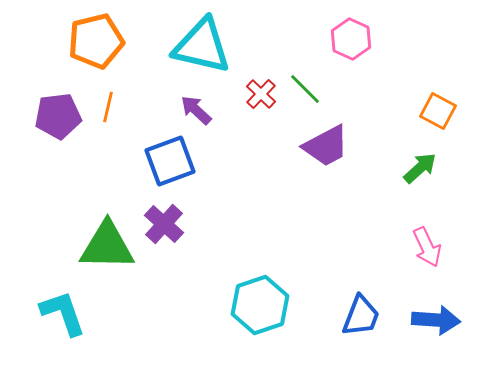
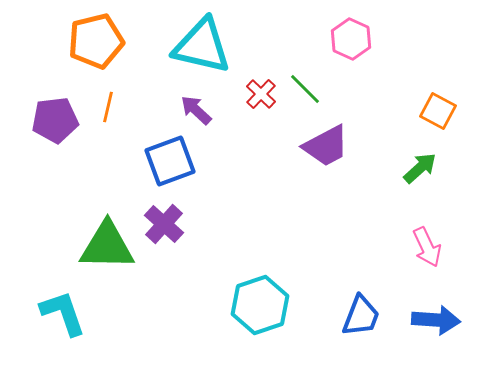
purple pentagon: moved 3 px left, 4 px down
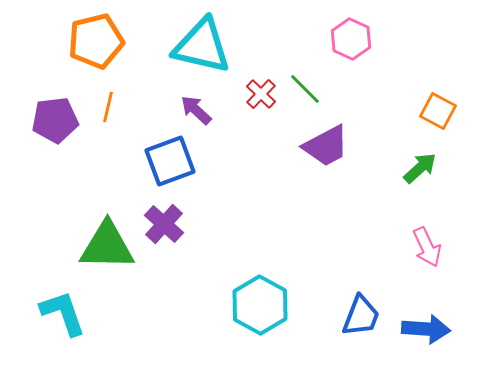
cyan hexagon: rotated 12 degrees counterclockwise
blue arrow: moved 10 px left, 9 px down
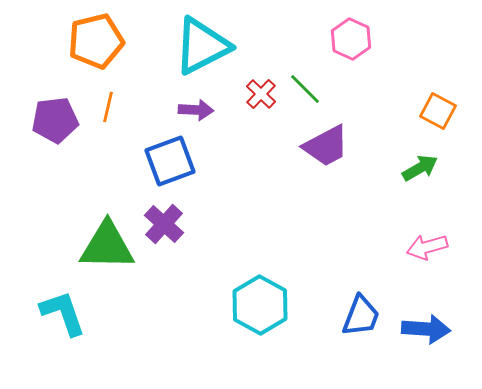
cyan triangle: rotated 40 degrees counterclockwise
purple arrow: rotated 140 degrees clockwise
green arrow: rotated 12 degrees clockwise
pink arrow: rotated 99 degrees clockwise
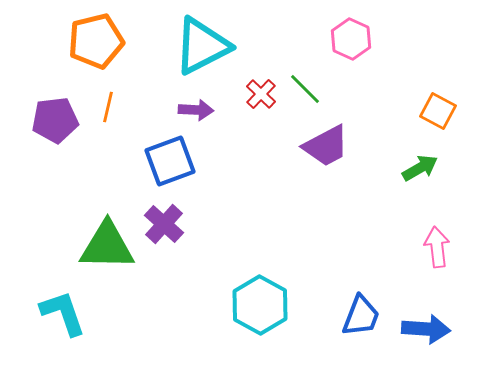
pink arrow: moved 10 px right; rotated 99 degrees clockwise
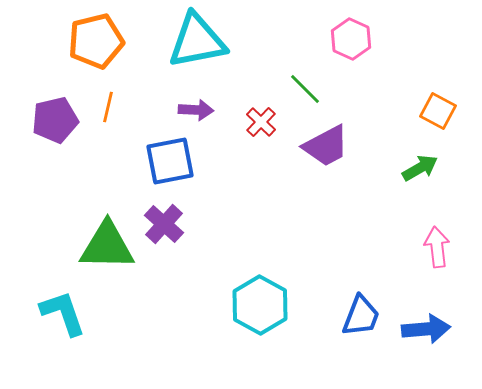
cyan triangle: moved 5 px left, 5 px up; rotated 16 degrees clockwise
red cross: moved 28 px down
purple pentagon: rotated 6 degrees counterclockwise
blue square: rotated 9 degrees clockwise
blue arrow: rotated 9 degrees counterclockwise
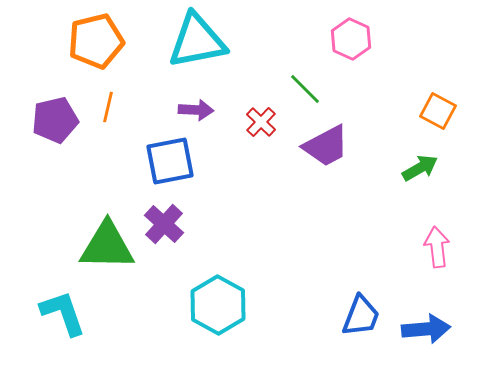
cyan hexagon: moved 42 px left
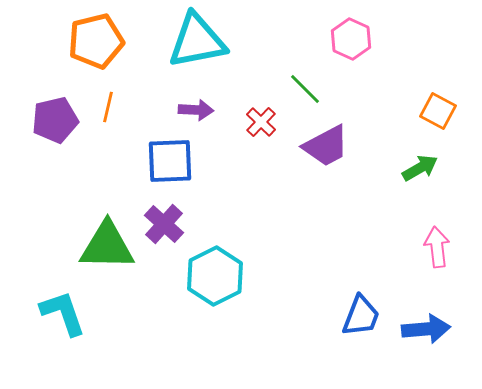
blue square: rotated 9 degrees clockwise
cyan hexagon: moved 3 px left, 29 px up; rotated 4 degrees clockwise
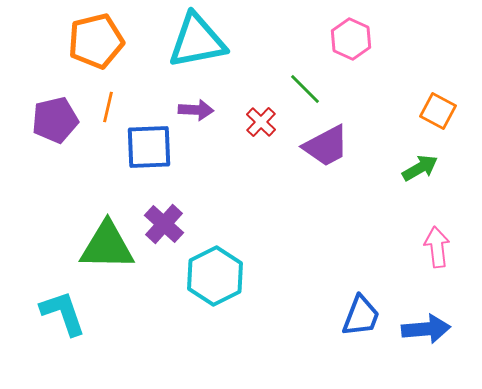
blue square: moved 21 px left, 14 px up
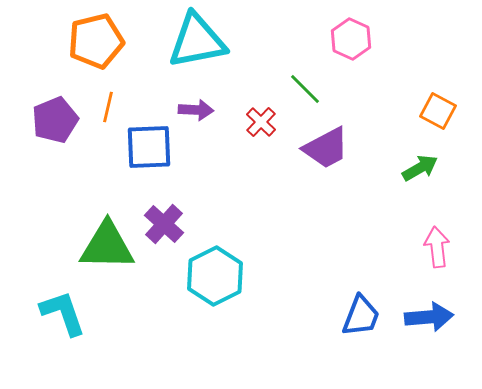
purple pentagon: rotated 9 degrees counterclockwise
purple trapezoid: moved 2 px down
blue arrow: moved 3 px right, 12 px up
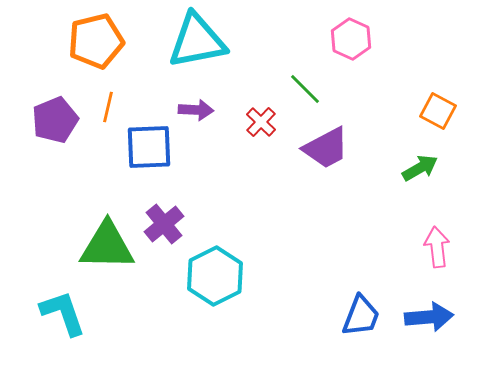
purple cross: rotated 9 degrees clockwise
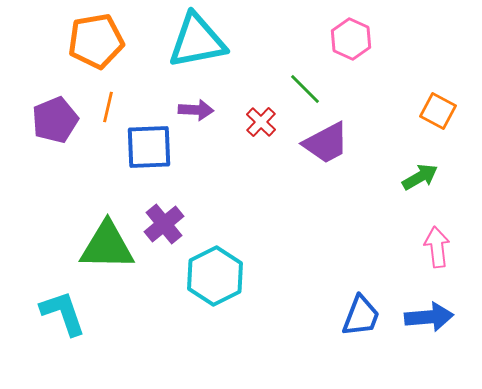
orange pentagon: rotated 4 degrees clockwise
purple trapezoid: moved 5 px up
green arrow: moved 9 px down
